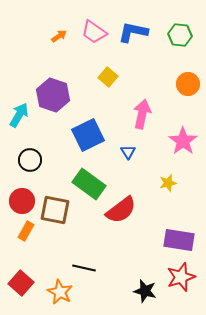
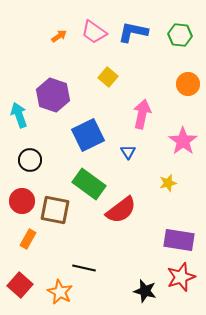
cyan arrow: rotated 50 degrees counterclockwise
orange rectangle: moved 2 px right, 8 px down
red square: moved 1 px left, 2 px down
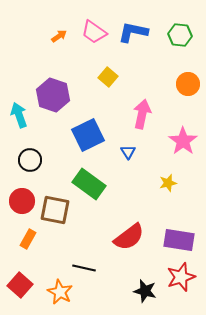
red semicircle: moved 8 px right, 27 px down
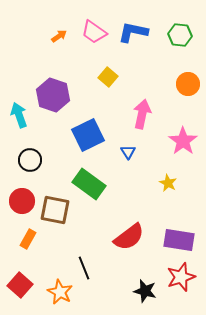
yellow star: rotated 30 degrees counterclockwise
black line: rotated 55 degrees clockwise
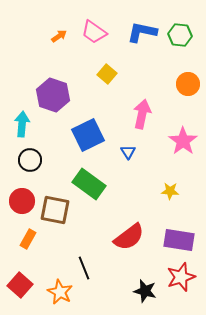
blue L-shape: moved 9 px right
yellow square: moved 1 px left, 3 px up
cyan arrow: moved 3 px right, 9 px down; rotated 25 degrees clockwise
yellow star: moved 2 px right, 8 px down; rotated 24 degrees counterclockwise
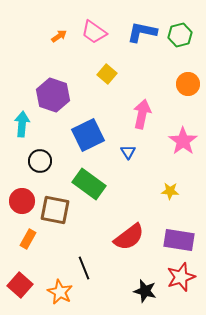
green hexagon: rotated 20 degrees counterclockwise
black circle: moved 10 px right, 1 px down
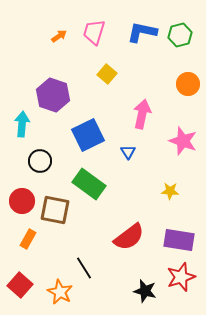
pink trapezoid: rotated 72 degrees clockwise
pink star: rotated 16 degrees counterclockwise
black line: rotated 10 degrees counterclockwise
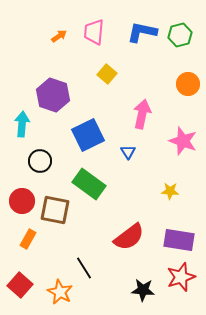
pink trapezoid: rotated 12 degrees counterclockwise
black star: moved 2 px left, 1 px up; rotated 10 degrees counterclockwise
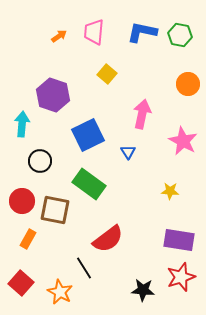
green hexagon: rotated 25 degrees clockwise
pink star: rotated 8 degrees clockwise
red semicircle: moved 21 px left, 2 px down
red square: moved 1 px right, 2 px up
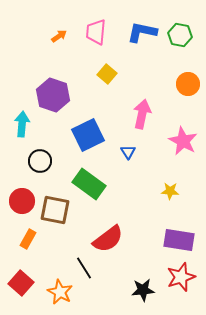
pink trapezoid: moved 2 px right
black star: rotated 10 degrees counterclockwise
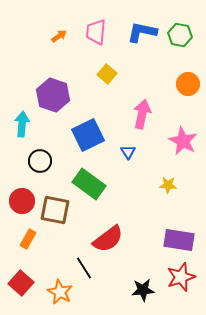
yellow star: moved 2 px left, 6 px up
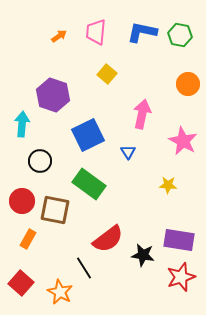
black star: moved 35 px up; rotated 15 degrees clockwise
